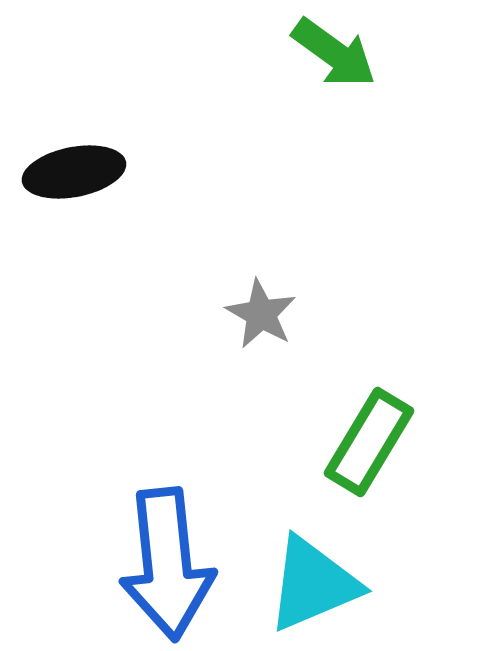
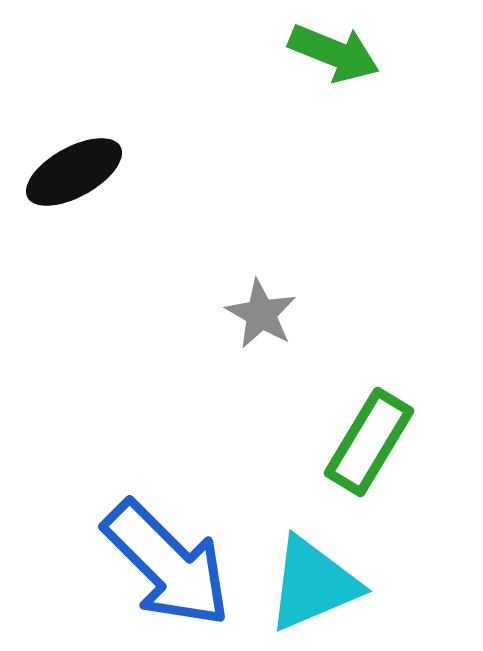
green arrow: rotated 14 degrees counterclockwise
black ellipse: rotated 18 degrees counterclockwise
blue arrow: rotated 39 degrees counterclockwise
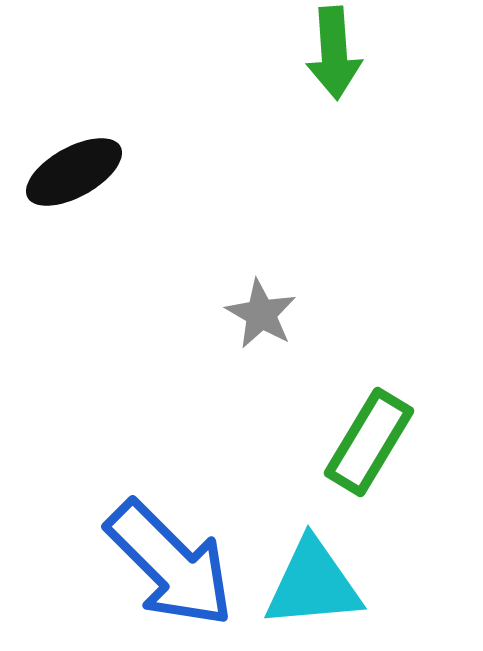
green arrow: rotated 64 degrees clockwise
blue arrow: moved 3 px right
cyan triangle: rotated 18 degrees clockwise
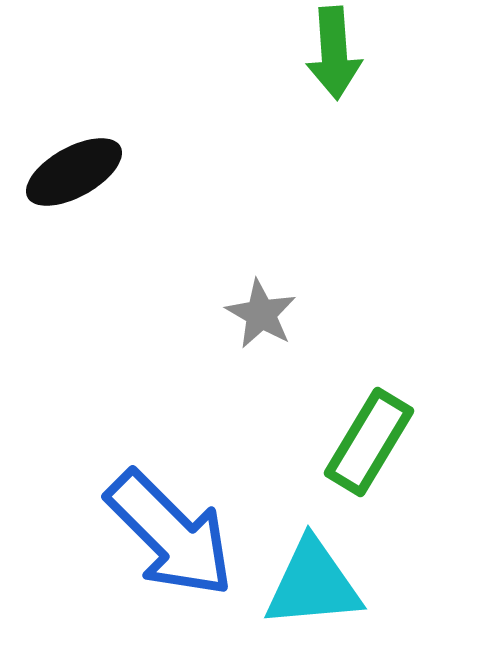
blue arrow: moved 30 px up
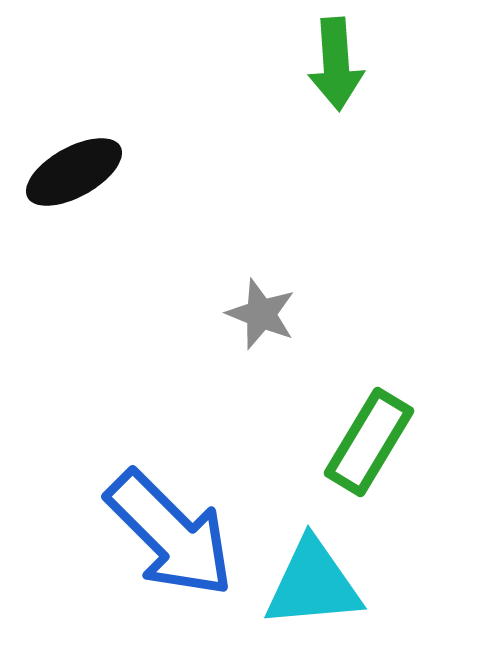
green arrow: moved 2 px right, 11 px down
gray star: rotated 8 degrees counterclockwise
